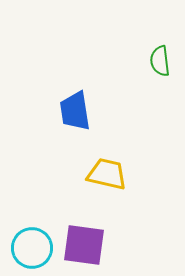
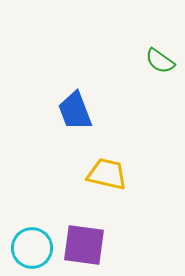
green semicircle: rotated 48 degrees counterclockwise
blue trapezoid: rotated 12 degrees counterclockwise
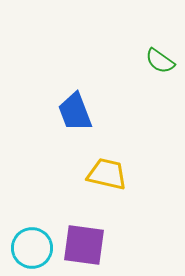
blue trapezoid: moved 1 px down
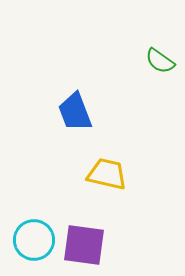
cyan circle: moved 2 px right, 8 px up
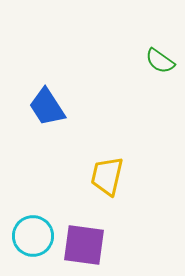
blue trapezoid: moved 28 px left, 5 px up; rotated 12 degrees counterclockwise
yellow trapezoid: moved 2 px down; rotated 90 degrees counterclockwise
cyan circle: moved 1 px left, 4 px up
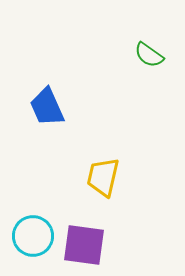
green semicircle: moved 11 px left, 6 px up
blue trapezoid: rotated 9 degrees clockwise
yellow trapezoid: moved 4 px left, 1 px down
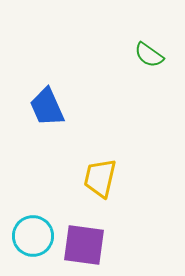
yellow trapezoid: moved 3 px left, 1 px down
